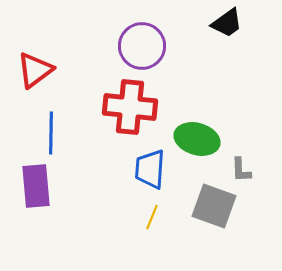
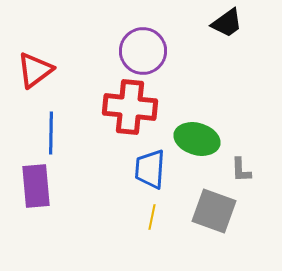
purple circle: moved 1 px right, 5 px down
gray square: moved 5 px down
yellow line: rotated 10 degrees counterclockwise
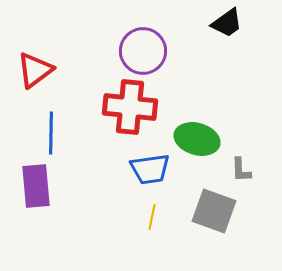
blue trapezoid: rotated 102 degrees counterclockwise
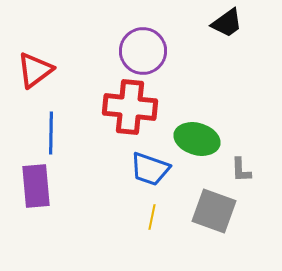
blue trapezoid: rotated 27 degrees clockwise
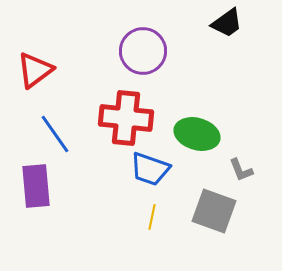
red cross: moved 4 px left, 11 px down
blue line: moved 4 px right, 1 px down; rotated 36 degrees counterclockwise
green ellipse: moved 5 px up
gray L-shape: rotated 20 degrees counterclockwise
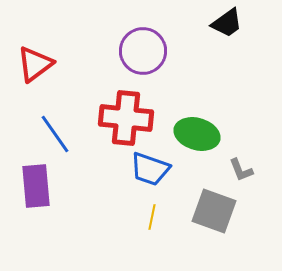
red triangle: moved 6 px up
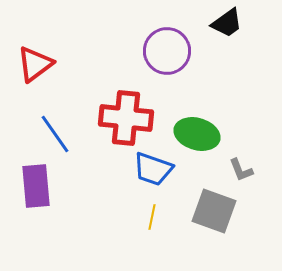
purple circle: moved 24 px right
blue trapezoid: moved 3 px right
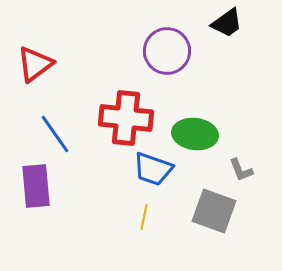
green ellipse: moved 2 px left; rotated 9 degrees counterclockwise
yellow line: moved 8 px left
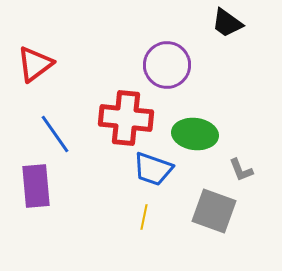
black trapezoid: rotated 72 degrees clockwise
purple circle: moved 14 px down
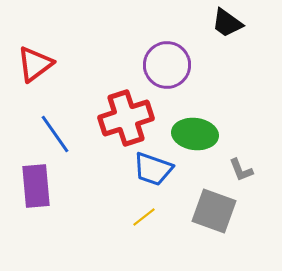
red cross: rotated 24 degrees counterclockwise
yellow line: rotated 40 degrees clockwise
